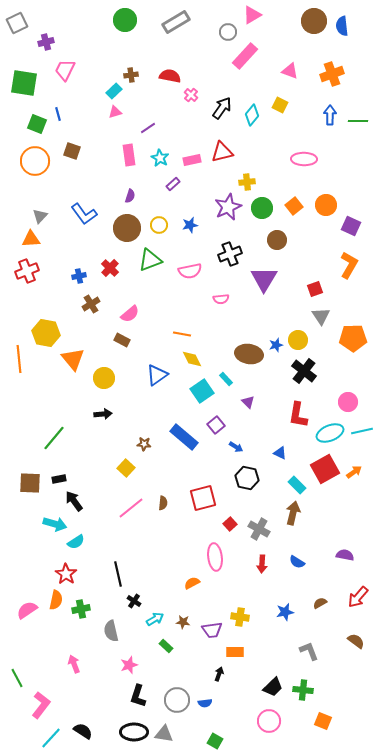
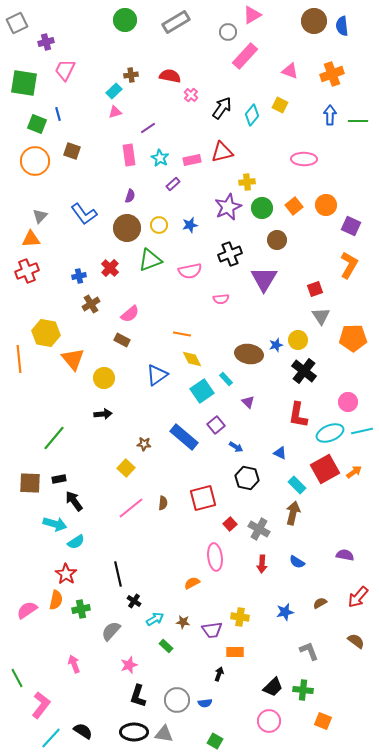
gray semicircle at (111, 631): rotated 55 degrees clockwise
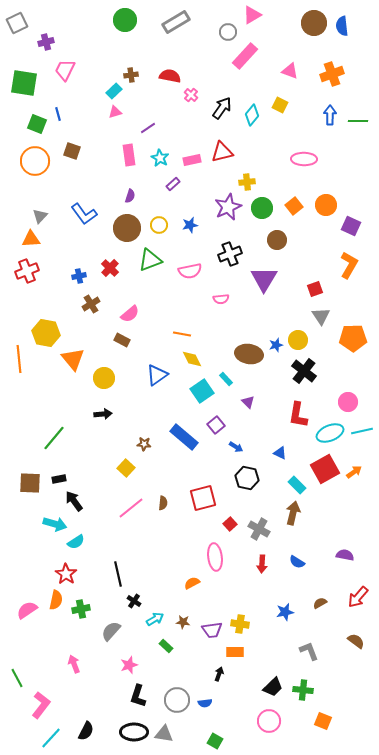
brown circle at (314, 21): moved 2 px down
yellow cross at (240, 617): moved 7 px down
black semicircle at (83, 731): moved 3 px right; rotated 84 degrees clockwise
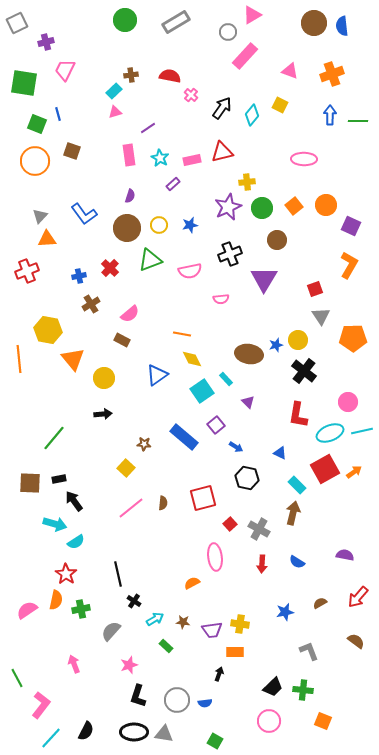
orange triangle at (31, 239): moved 16 px right
yellow hexagon at (46, 333): moved 2 px right, 3 px up
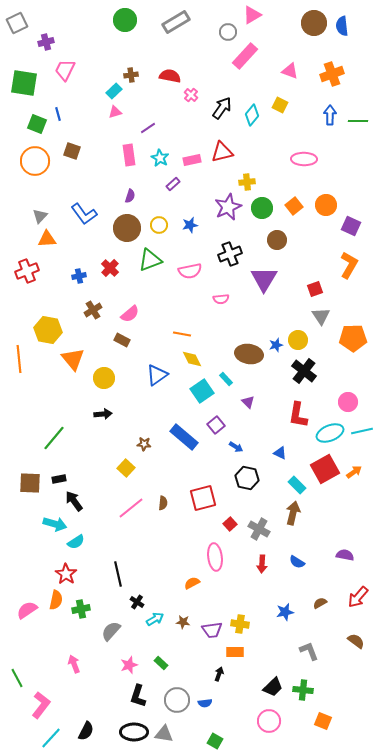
brown cross at (91, 304): moved 2 px right, 6 px down
black cross at (134, 601): moved 3 px right, 1 px down
green rectangle at (166, 646): moved 5 px left, 17 px down
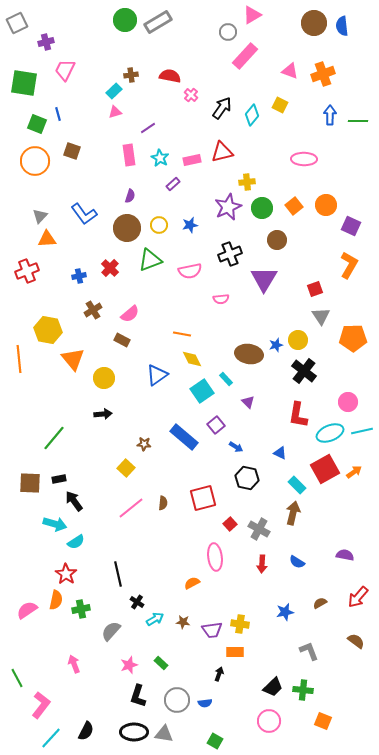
gray rectangle at (176, 22): moved 18 px left
orange cross at (332, 74): moved 9 px left
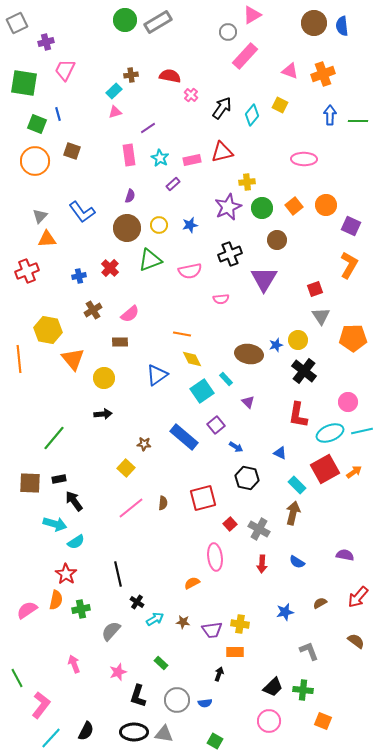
blue L-shape at (84, 214): moved 2 px left, 2 px up
brown rectangle at (122, 340): moved 2 px left, 2 px down; rotated 28 degrees counterclockwise
pink star at (129, 665): moved 11 px left, 7 px down
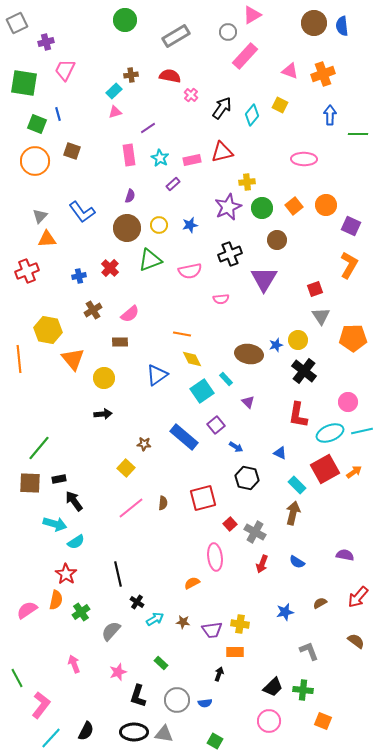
gray rectangle at (158, 22): moved 18 px right, 14 px down
green line at (358, 121): moved 13 px down
green line at (54, 438): moved 15 px left, 10 px down
gray cross at (259, 529): moved 4 px left, 3 px down
red arrow at (262, 564): rotated 18 degrees clockwise
green cross at (81, 609): moved 3 px down; rotated 24 degrees counterclockwise
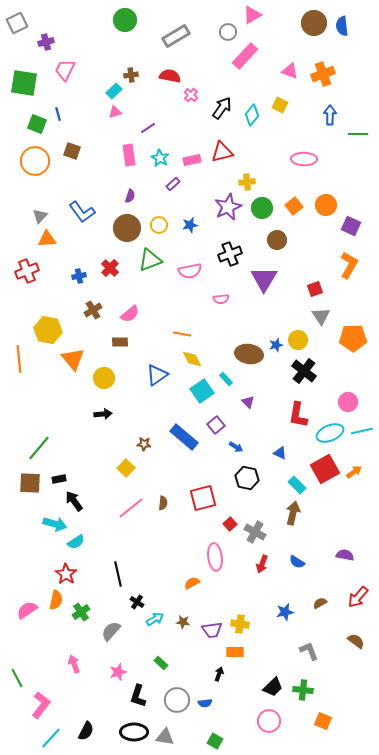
gray triangle at (164, 734): moved 1 px right, 3 px down
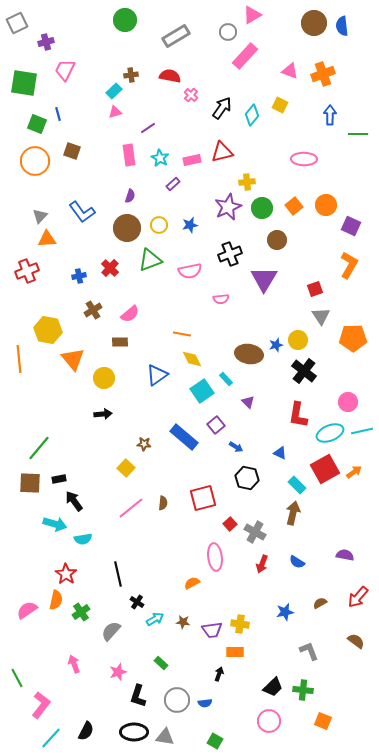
cyan semicircle at (76, 542): moved 7 px right, 3 px up; rotated 24 degrees clockwise
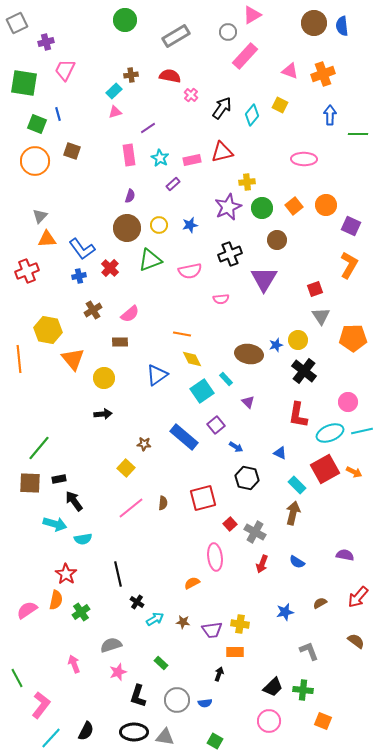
blue L-shape at (82, 212): moved 37 px down
orange arrow at (354, 472): rotated 63 degrees clockwise
gray semicircle at (111, 631): moved 14 px down; rotated 30 degrees clockwise
